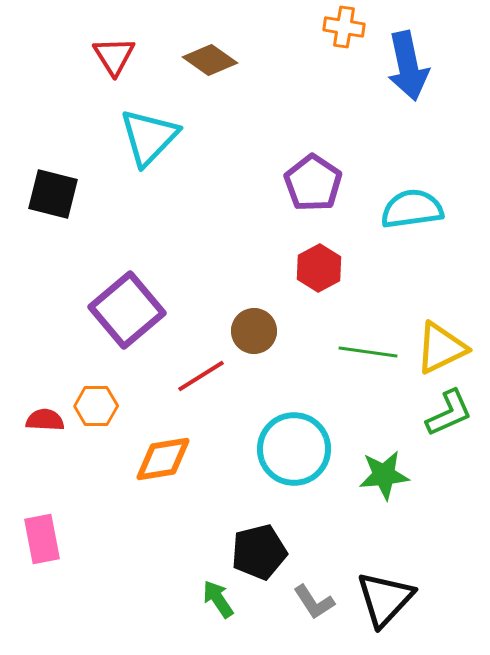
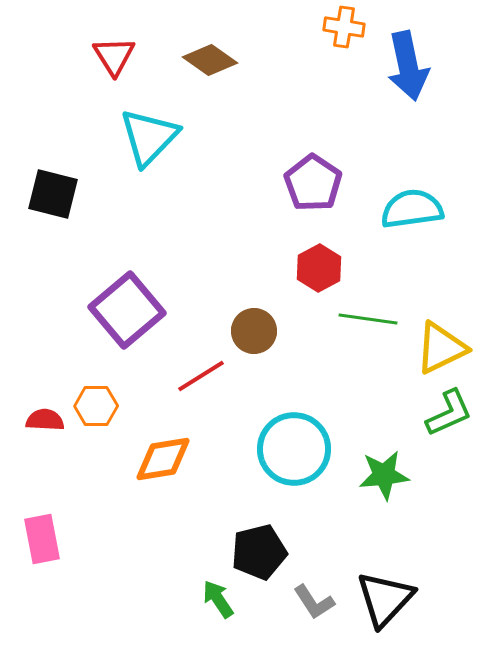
green line: moved 33 px up
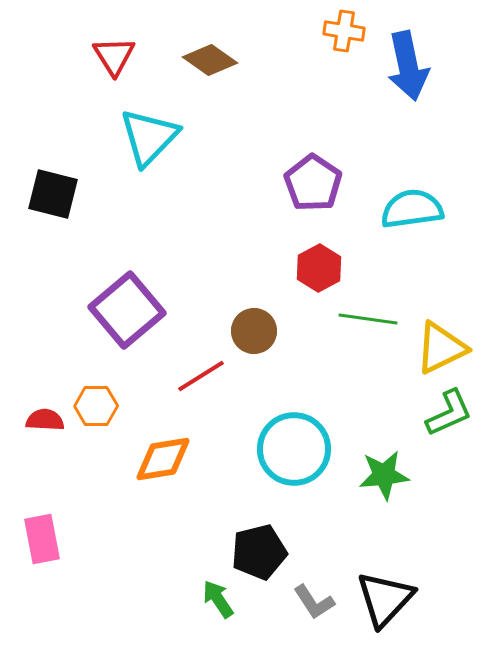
orange cross: moved 4 px down
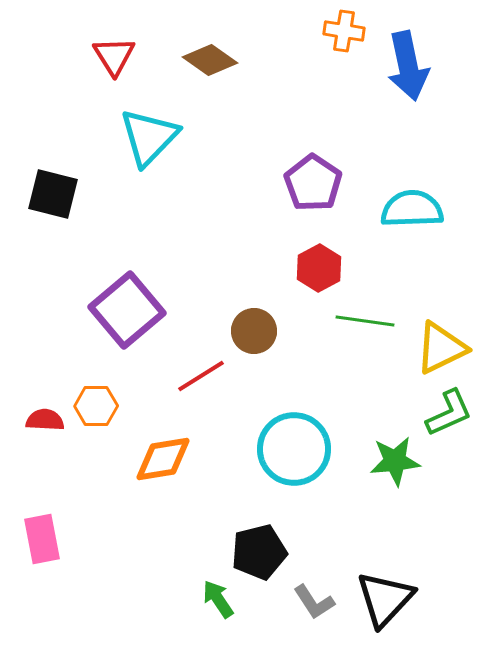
cyan semicircle: rotated 6 degrees clockwise
green line: moved 3 px left, 2 px down
green star: moved 11 px right, 14 px up
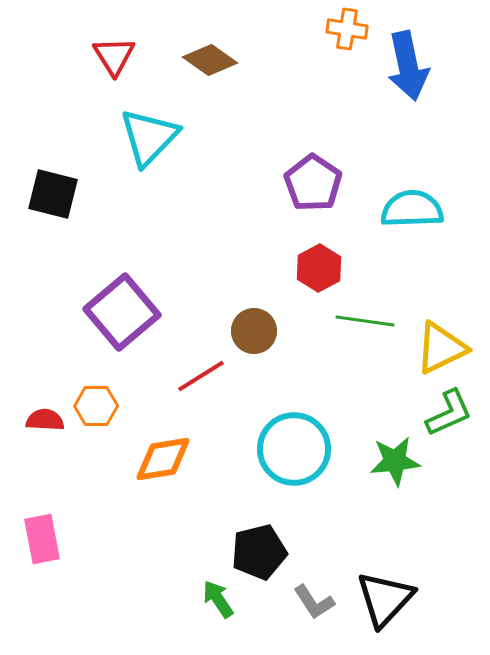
orange cross: moved 3 px right, 2 px up
purple square: moved 5 px left, 2 px down
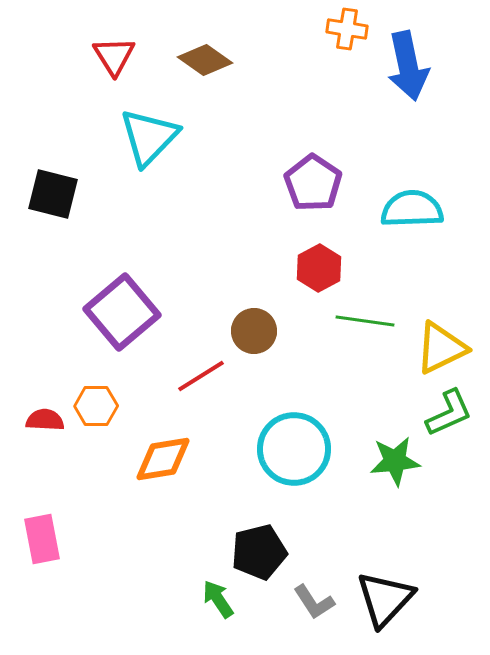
brown diamond: moved 5 px left
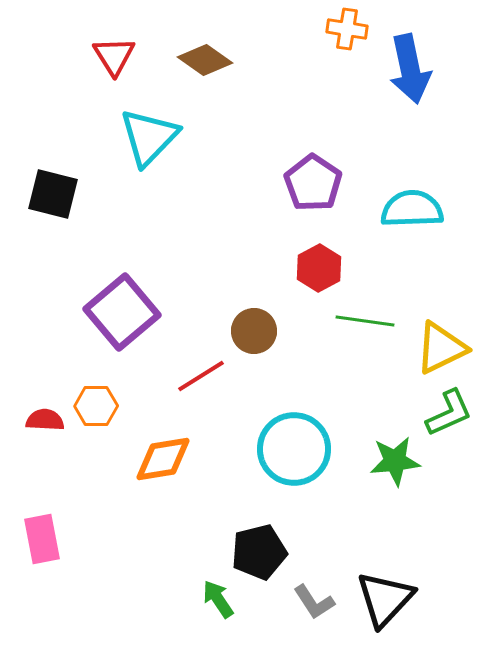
blue arrow: moved 2 px right, 3 px down
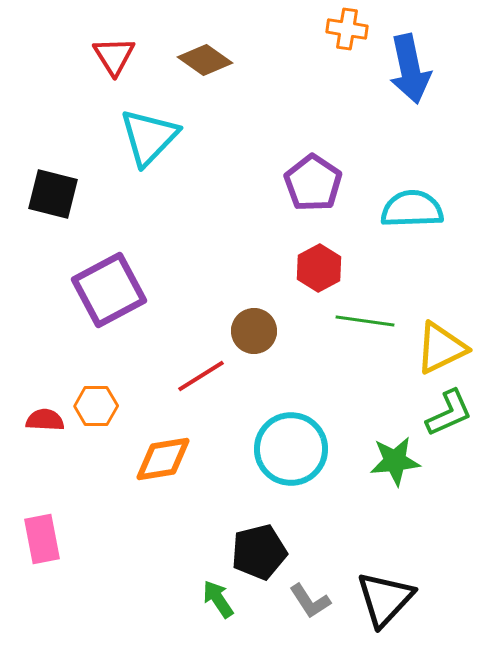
purple square: moved 13 px left, 22 px up; rotated 12 degrees clockwise
cyan circle: moved 3 px left
gray L-shape: moved 4 px left, 1 px up
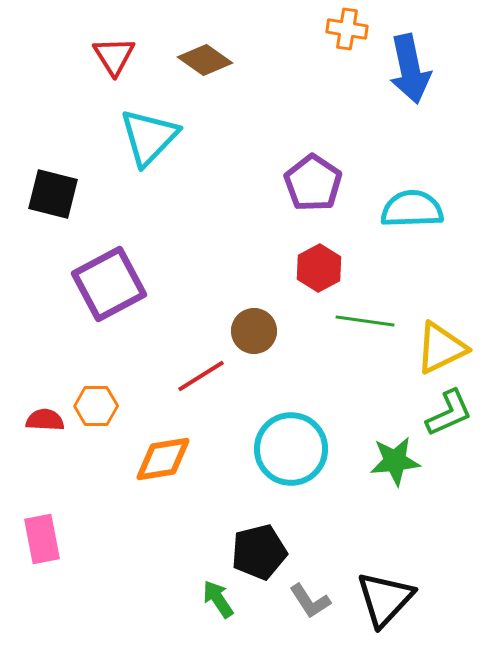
purple square: moved 6 px up
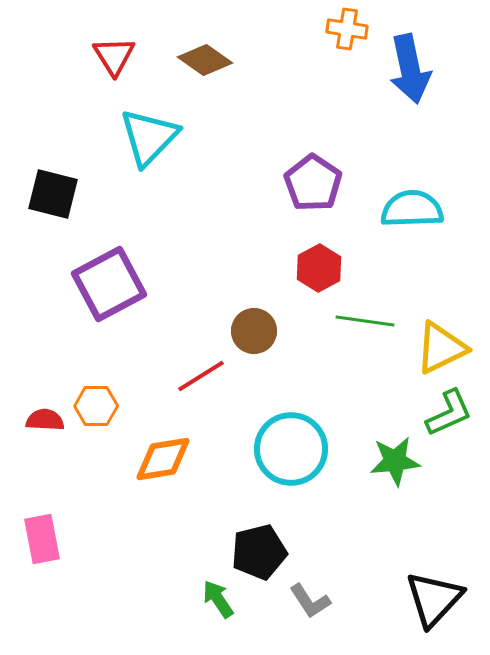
black triangle: moved 49 px right
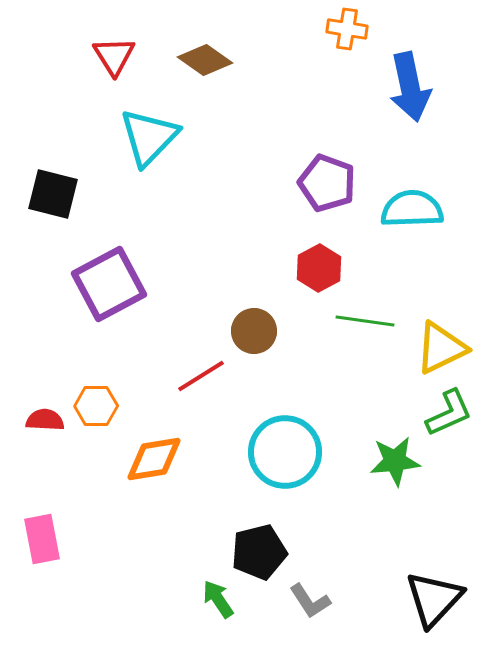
blue arrow: moved 18 px down
purple pentagon: moved 14 px right; rotated 14 degrees counterclockwise
cyan circle: moved 6 px left, 3 px down
orange diamond: moved 9 px left
